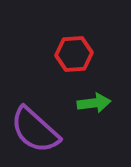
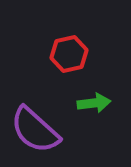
red hexagon: moved 5 px left; rotated 9 degrees counterclockwise
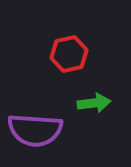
purple semicircle: rotated 38 degrees counterclockwise
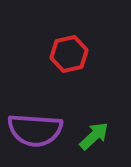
green arrow: moved 33 px down; rotated 36 degrees counterclockwise
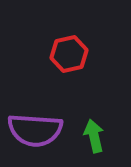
green arrow: rotated 60 degrees counterclockwise
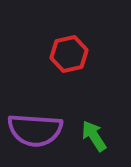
green arrow: rotated 20 degrees counterclockwise
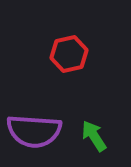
purple semicircle: moved 1 px left, 1 px down
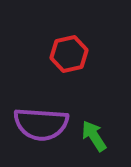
purple semicircle: moved 7 px right, 7 px up
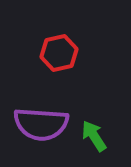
red hexagon: moved 10 px left, 1 px up
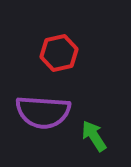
purple semicircle: moved 2 px right, 12 px up
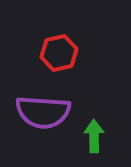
green arrow: rotated 32 degrees clockwise
